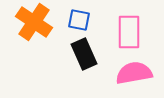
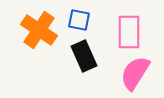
orange cross: moved 5 px right, 8 px down
black rectangle: moved 2 px down
pink semicircle: moved 1 px right; rotated 48 degrees counterclockwise
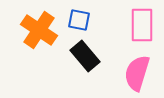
pink rectangle: moved 13 px right, 7 px up
black rectangle: moved 1 px right; rotated 16 degrees counterclockwise
pink semicircle: moved 2 px right; rotated 15 degrees counterclockwise
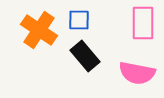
blue square: rotated 10 degrees counterclockwise
pink rectangle: moved 1 px right, 2 px up
pink semicircle: rotated 96 degrees counterclockwise
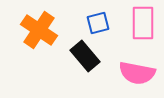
blue square: moved 19 px right, 3 px down; rotated 15 degrees counterclockwise
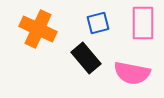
orange cross: moved 1 px left, 1 px up; rotated 9 degrees counterclockwise
black rectangle: moved 1 px right, 2 px down
pink semicircle: moved 5 px left
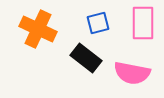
black rectangle: rotated 12 degrees counterclockwise
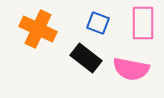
blue square: rotated 35 degrees clockwise
pink semicircle: moved 1 px left, 4 px up
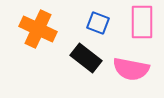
pink rectangle: moved 1 px left, 1 px up
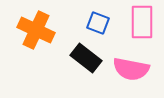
orange cross: moved 2 px left, 1 px down
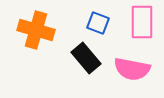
orange cross: rotated 9 degrees counterclockwise
black rectangle: rotated 12 degrees clockwise
pink semicircle: moved 1 px right
